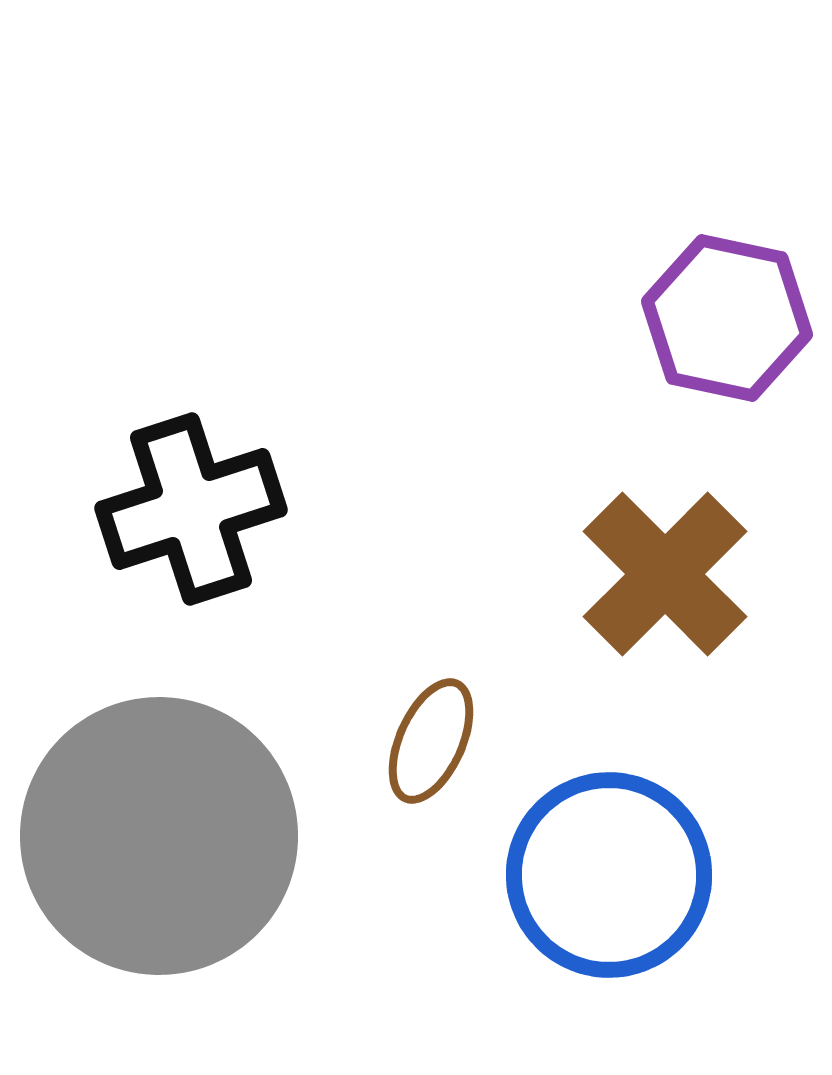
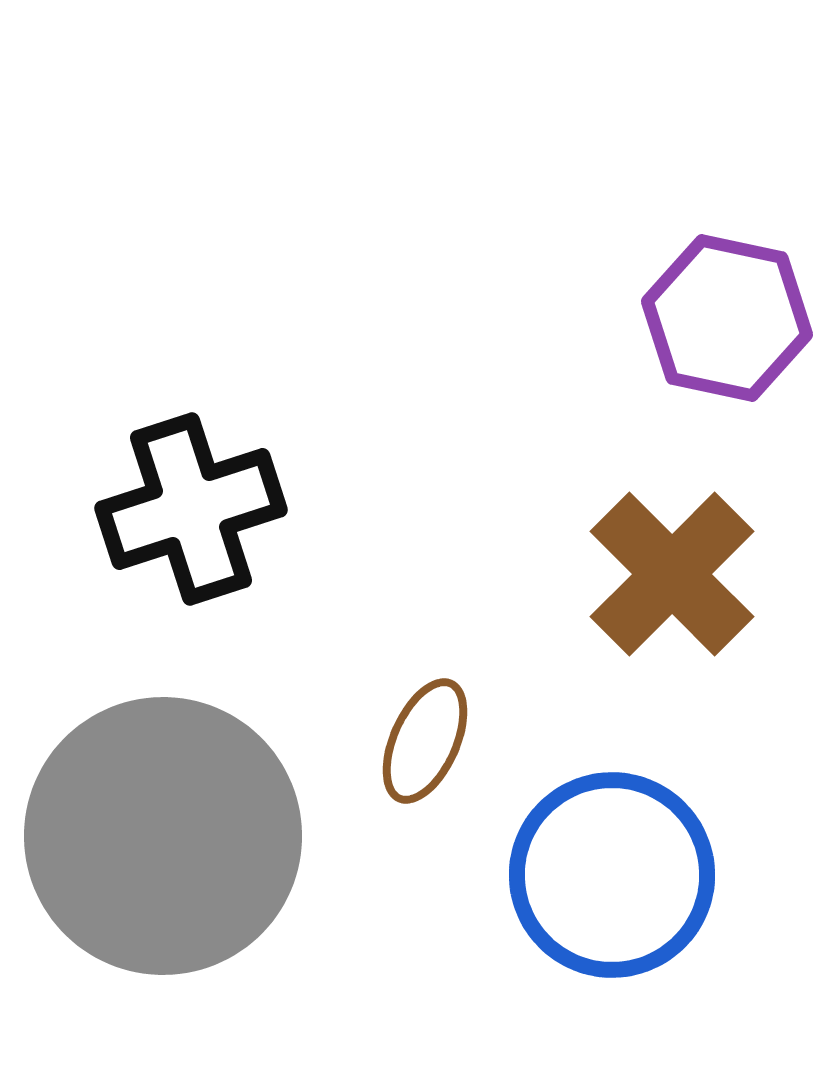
brown cross: moved 7 px right
brown ellipse: moved 6 px left
gray circle: moved 4 px right
blue circle: moved 3 px right
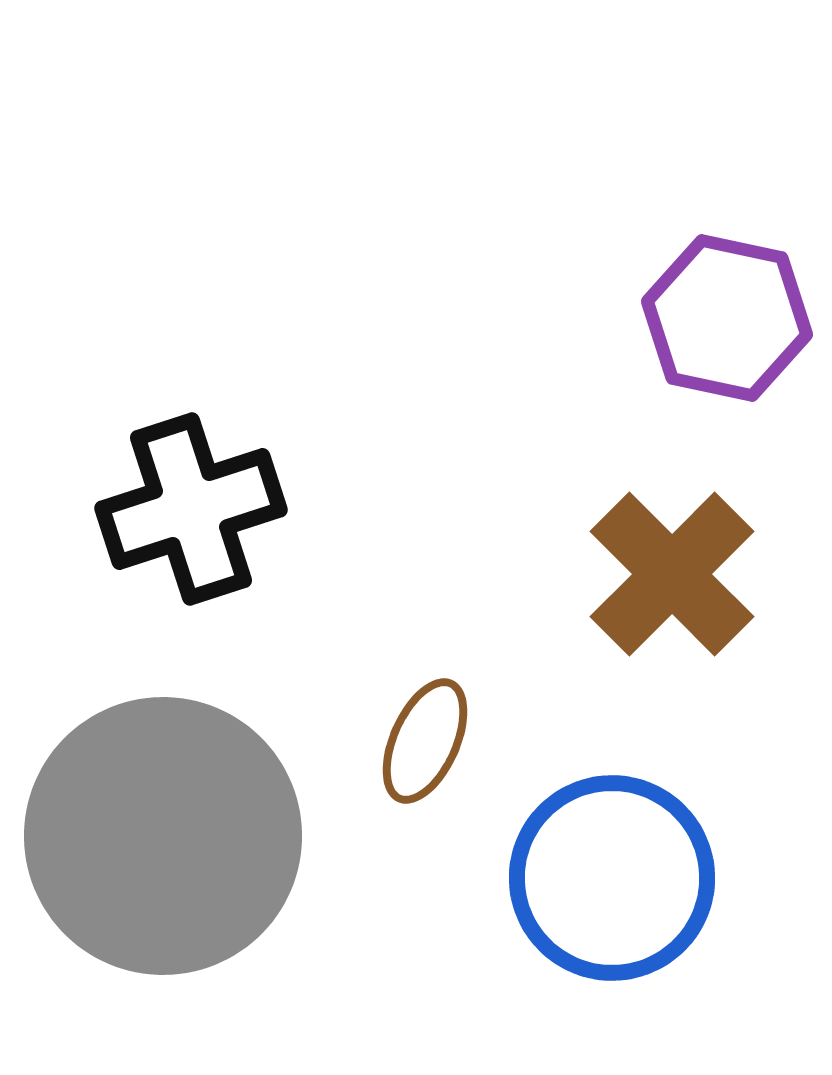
blue circle: moved 3 px down
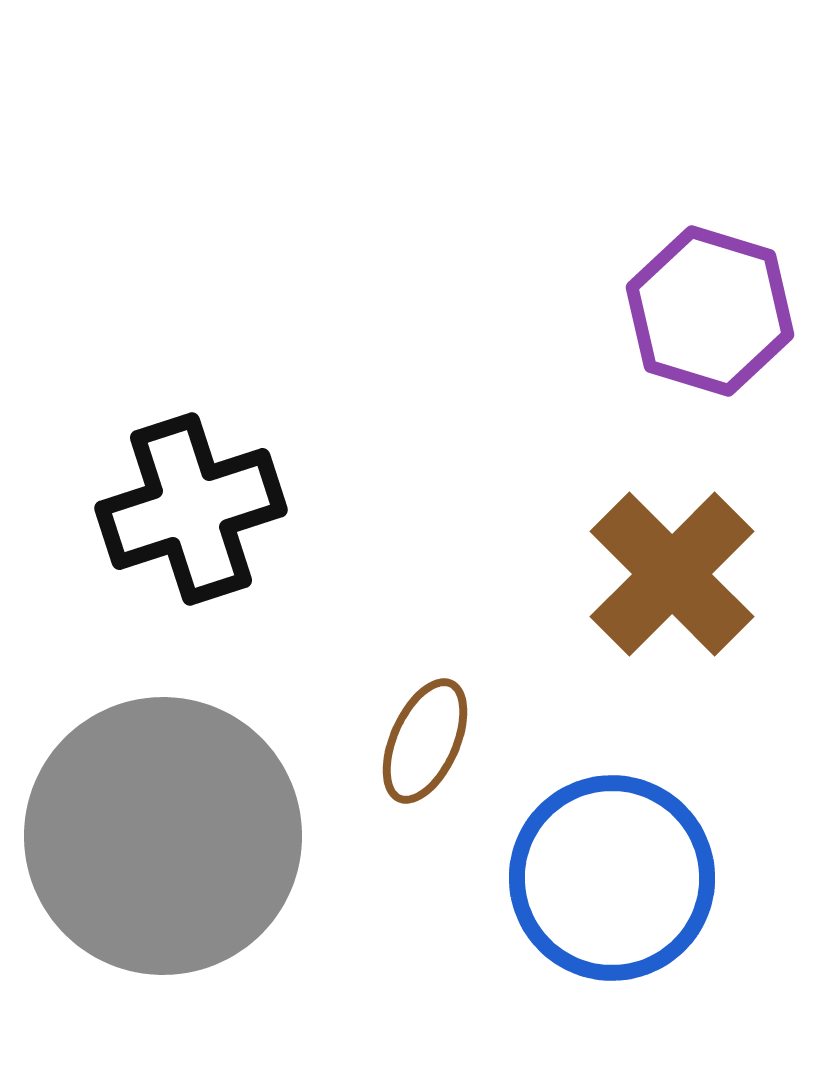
purple hexagon: moved 17 px left, 7 px up; rotated 5 degrees clockwise
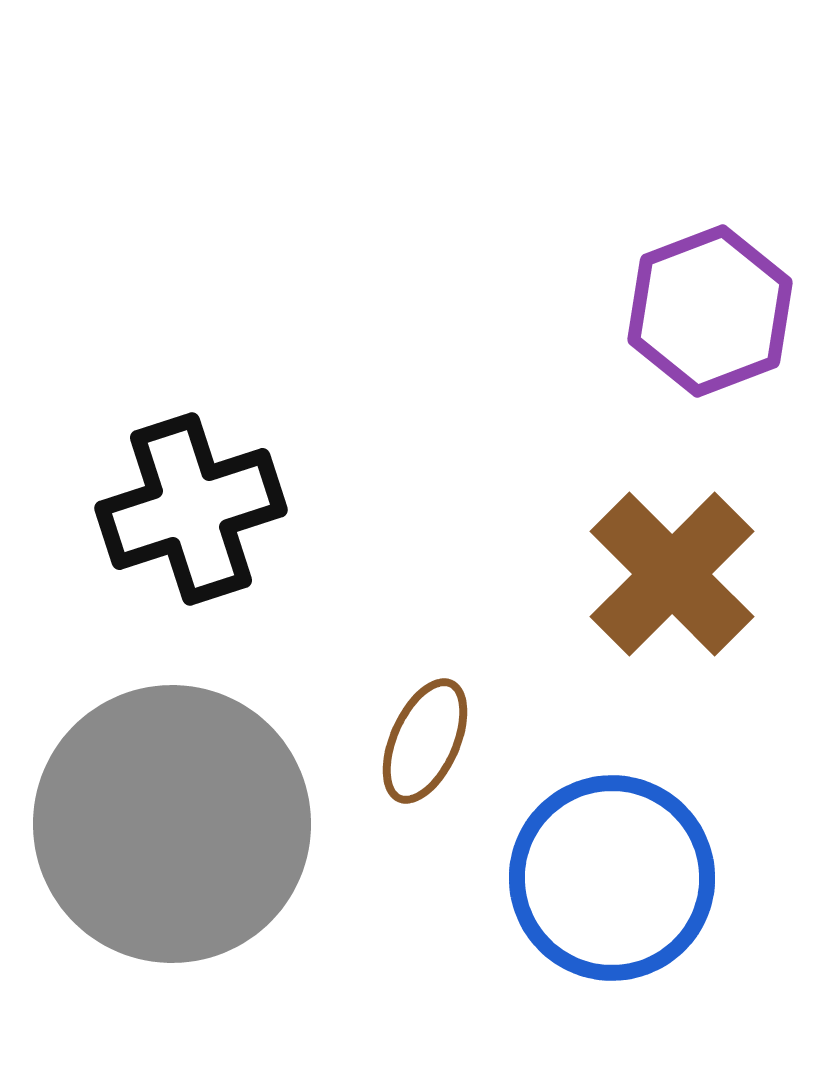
purple hexagon: rotated 22 degrees clockwise
gray circle: moved 9 px right, 12 px up
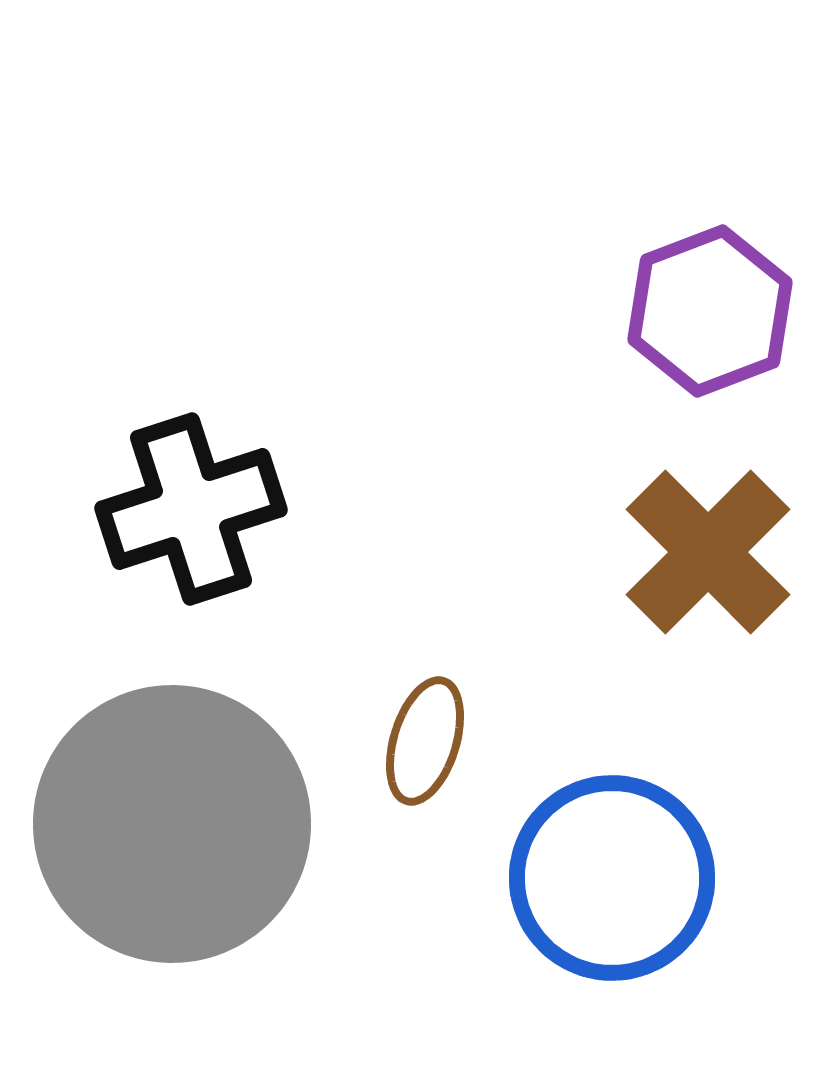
brown cross: moved 36 px right, 22 px up
brown ellipse: rotated 7 degrees counterclockwise
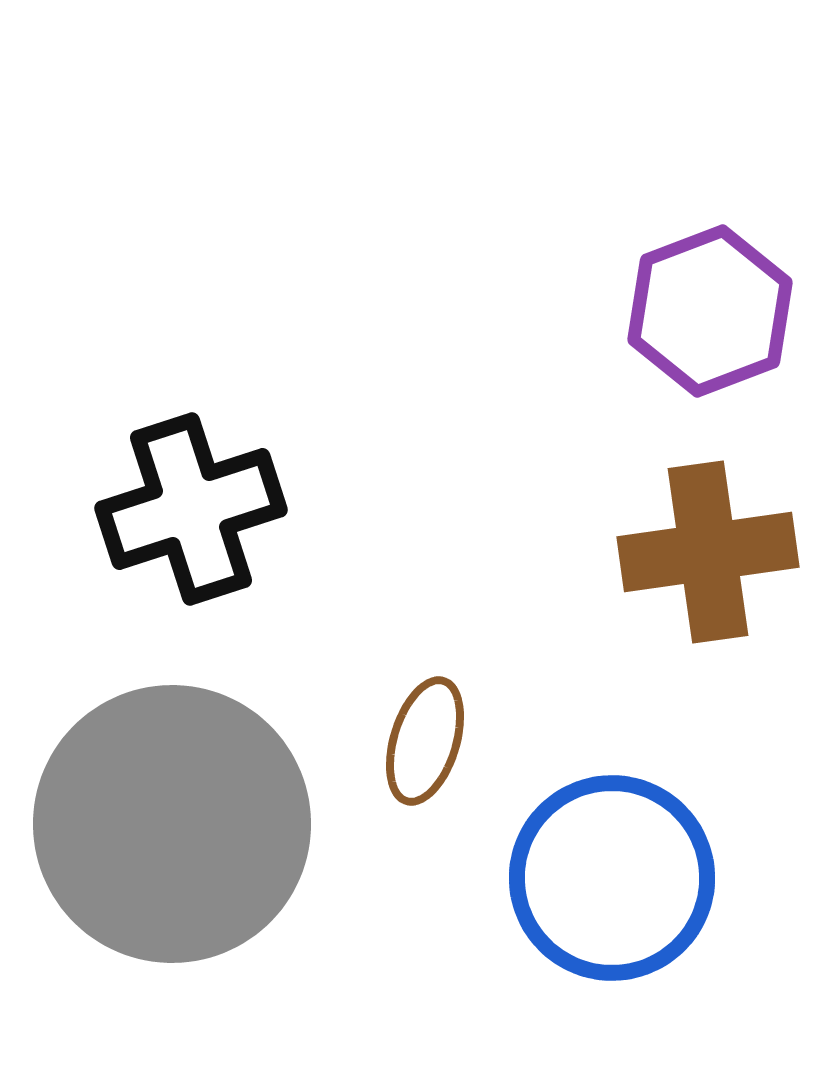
brown cross: rotated 37 degrees clockwise
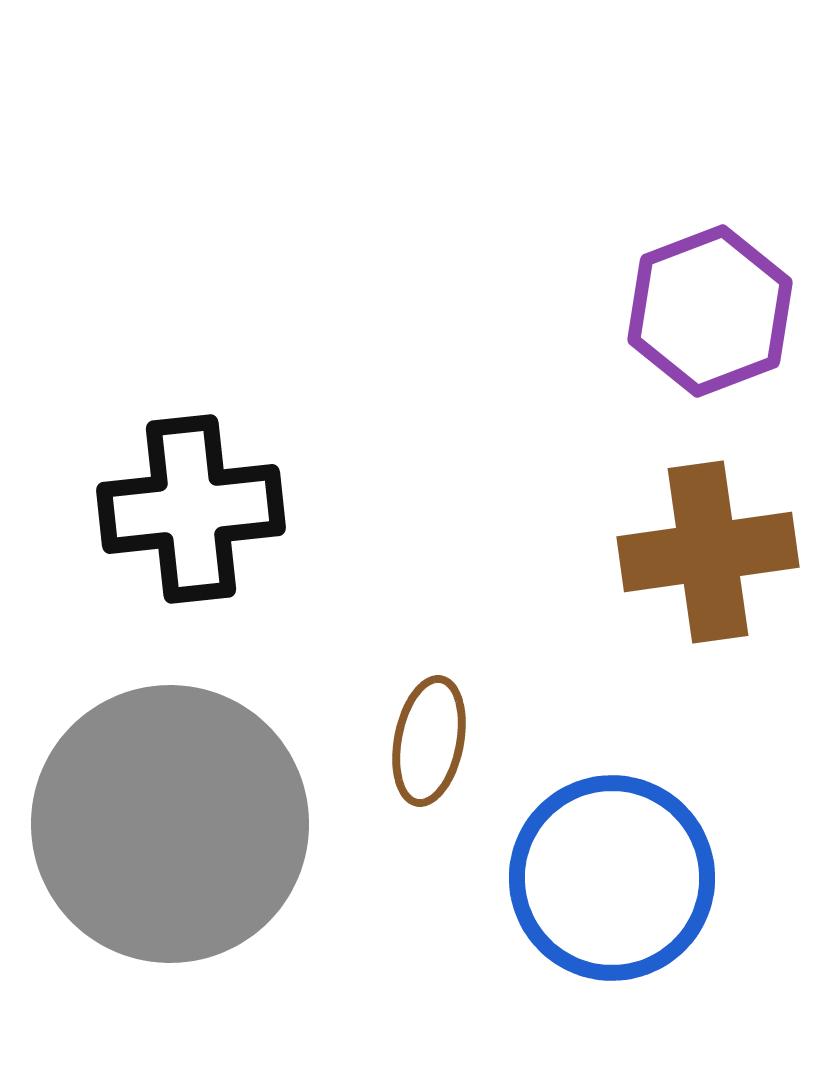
black cross: rotated 12 degrees clockwise
brown ellipse: moved 4 px right; rotated 6 degrees counterclockwise
gray circle: moved 2 px left
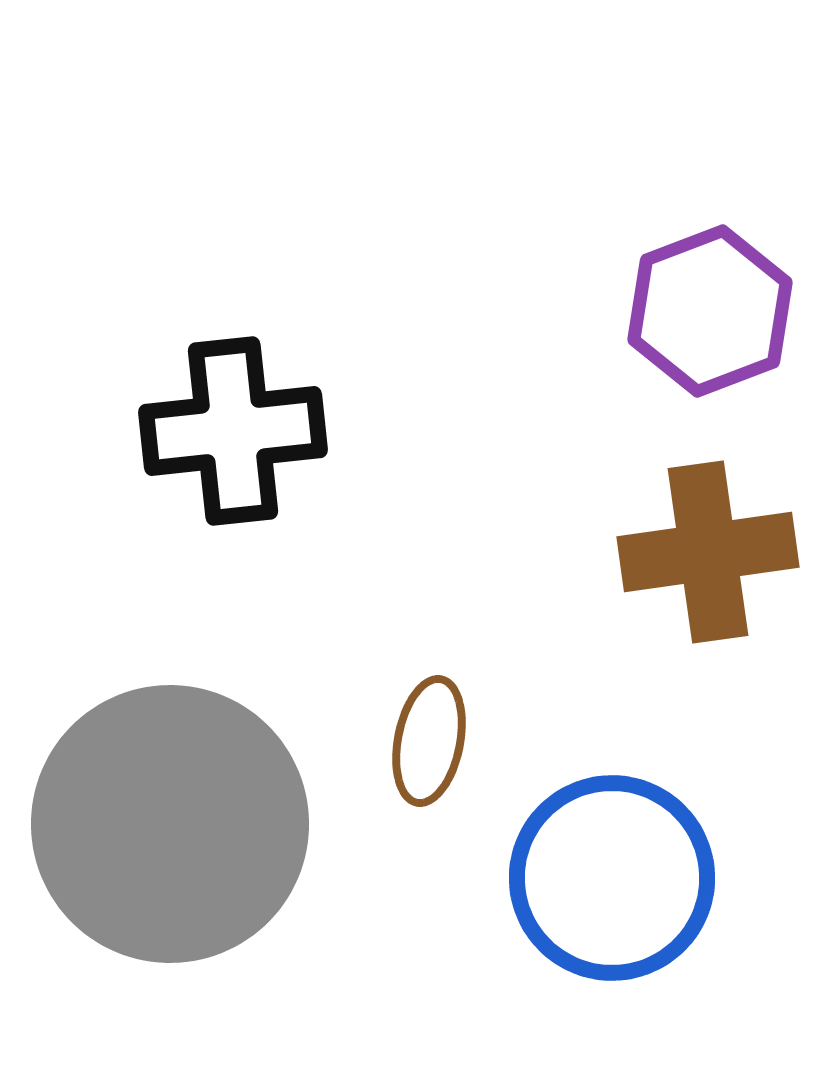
black cross: moved 42 px right, 78 px up
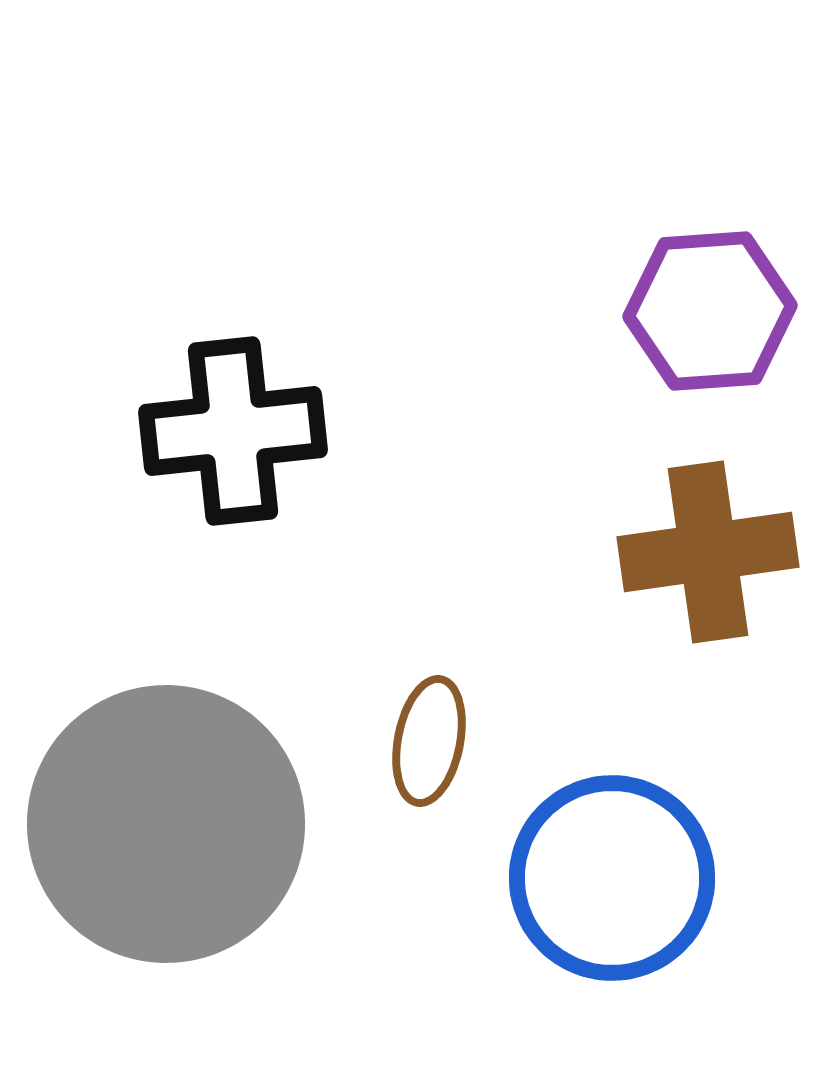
purple hexagon: rotated 17 degrees clockwise
gray circle: moved 4 px left
